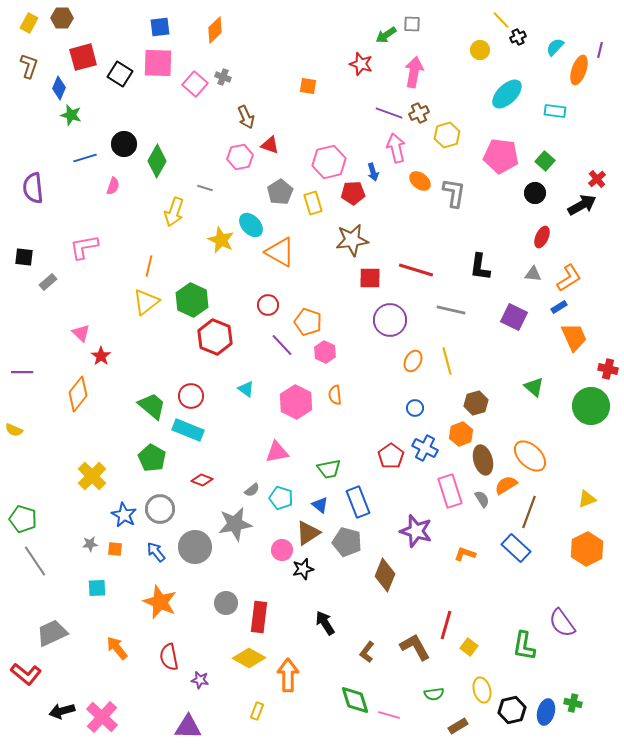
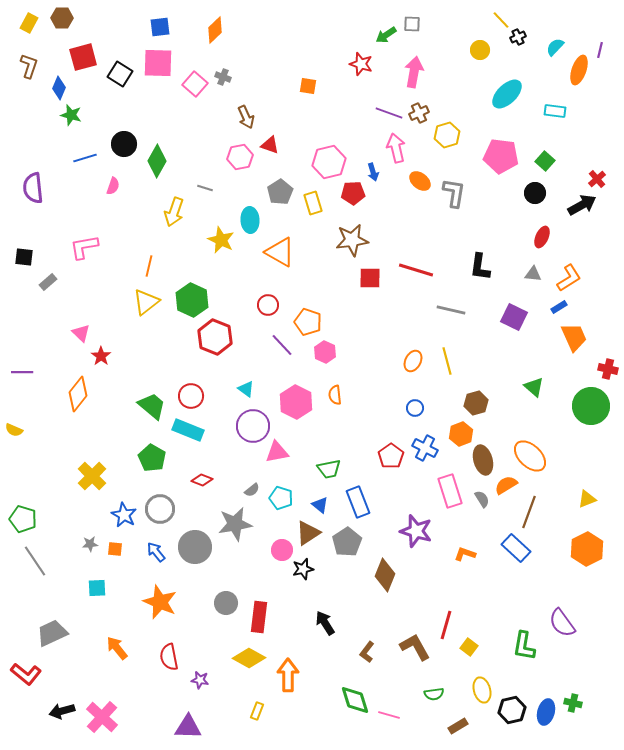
cyan ellipse at (251, 225): moved 1 px left, 5 px up; rotated 40 degrees clockwise
purple circle at (390, 320): moved 137 px left, 106 px down
gray pentagon at (347, 542): rotated 24 degrees clockwise
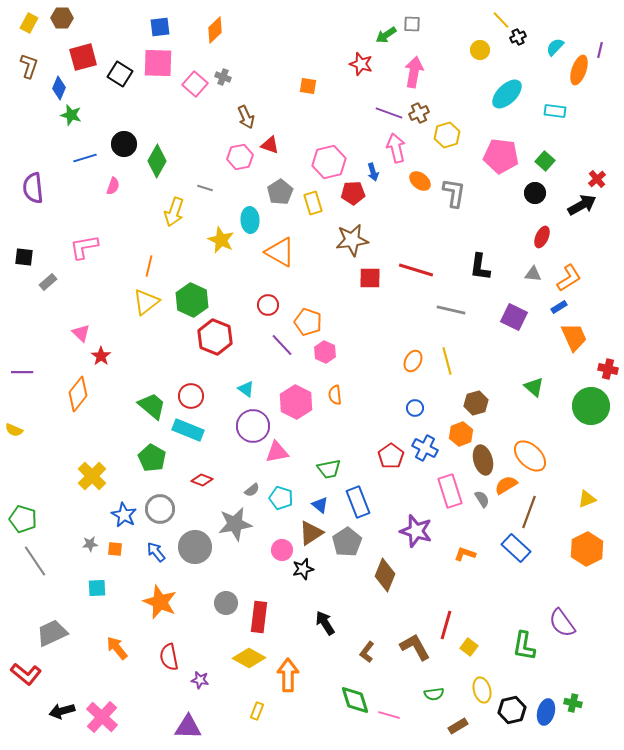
brown triangle at (308, 533): moved 3 px right
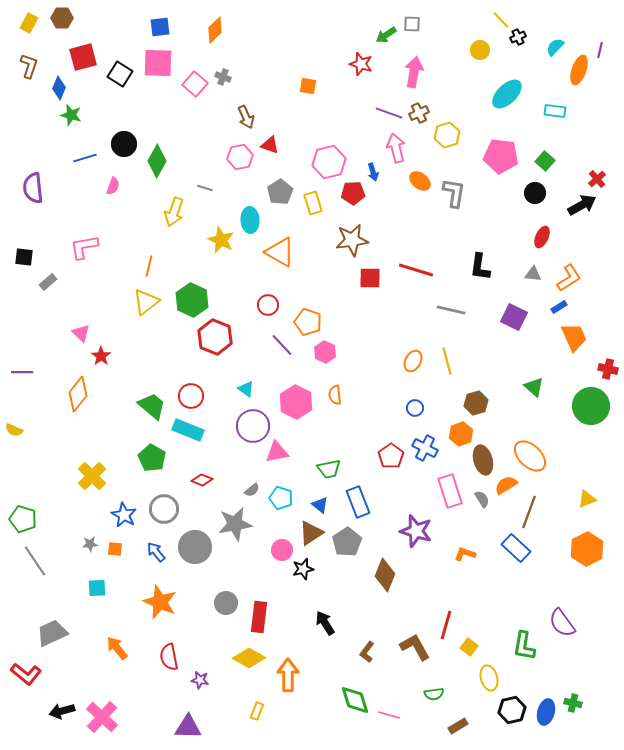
gray circle at (160, 509): moved 4 px right
yellow ellipse at (482, 690): moved 7 px right, 12 px up
